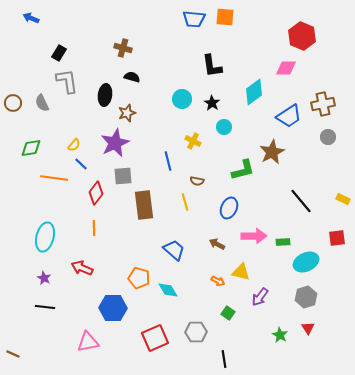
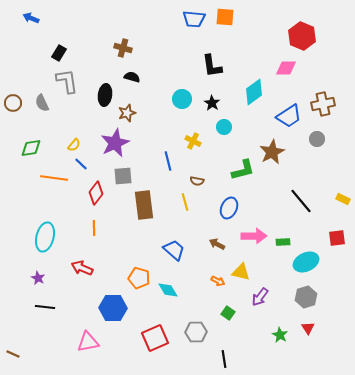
gray circle at (328, 137): moved 11 px left, 2 px down
purple star at (44, 278): moved 6 px left
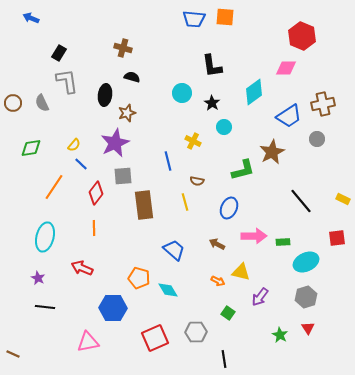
cyan circle at (182, 99): moved 6 px up
orange line at (54, 178): moved 9 px down; rotated 64 degrees counterclockwise
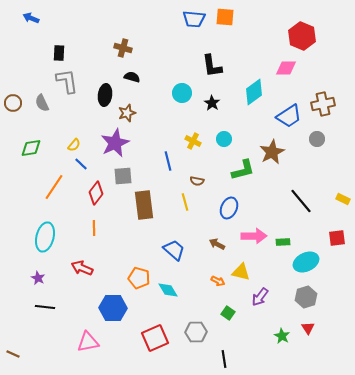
black rectangle at (59, 53): rotated 28 degrees counterclockwise
cyan circle at (224, 127): moved 12 px down
green star at (280, 335): moved 2 px right, 1 px down
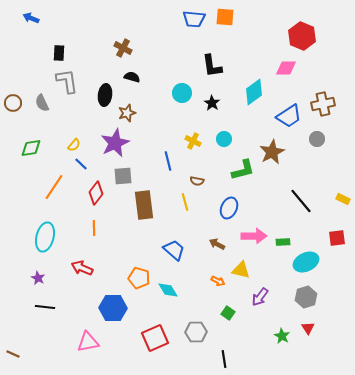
brown cross at (123, 48): rotated 12 degrees clockwise
yellow triangle at (241, 272): moved 2 px up
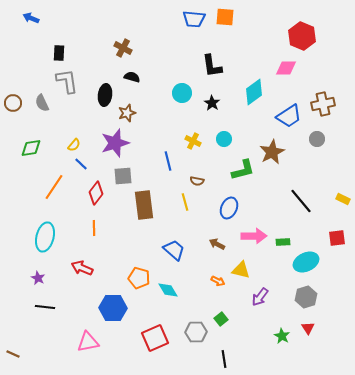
purple star at (115, 143): rotated 8 degrees clockwise
green square at (228, 313): moved 7 px left, 6 px down; rotated 16 degrees clockwise
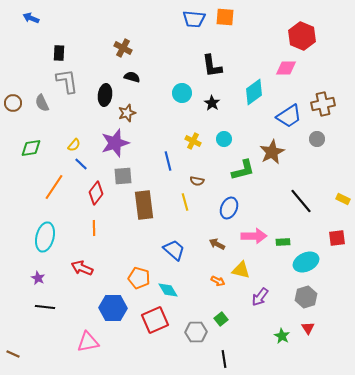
red square at (155, 338): moved 18 px up
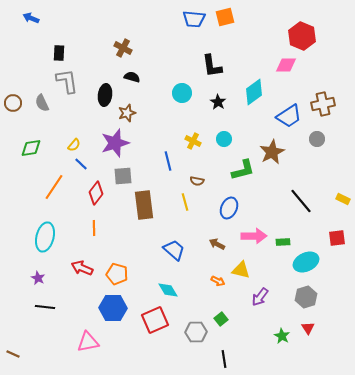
orange square at (225, 17): rotated 18 degrees counterclockwise
pink diamond at (286, 68): moved 3 px up
black star at (212, 103): moved 6 px right, 1 px up
orange pentagon at (139, 278): moved 22 px left, 4 px up
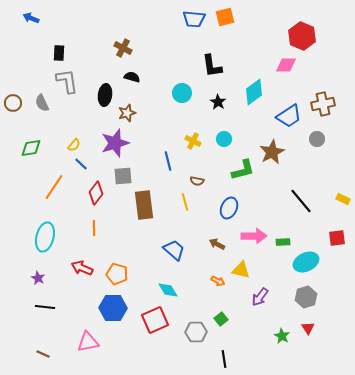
brown line at (13, 354): moved 30 px right
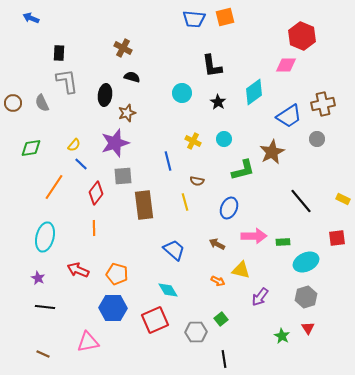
red arrow at (82, 268): moved 4 px left, 2 px down
